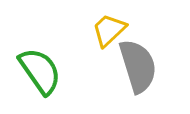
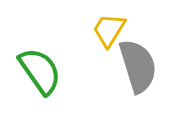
yellow trapezoid: rotated 15 degrees counterclockwise
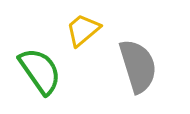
yellow trapezoid: moved 26 px left; rotated 18 degrees clockwise
